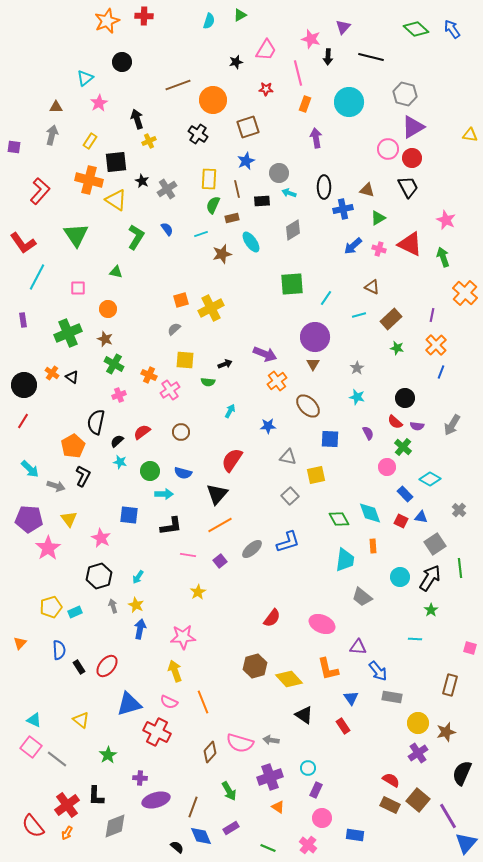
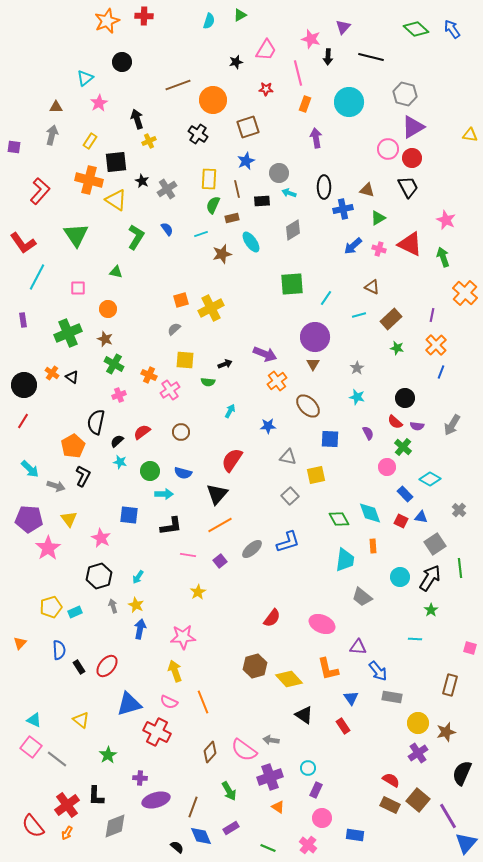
pink semicircle at (240, 743): moved 4 px right, 7 px down; rotated 20 degrees clockwise
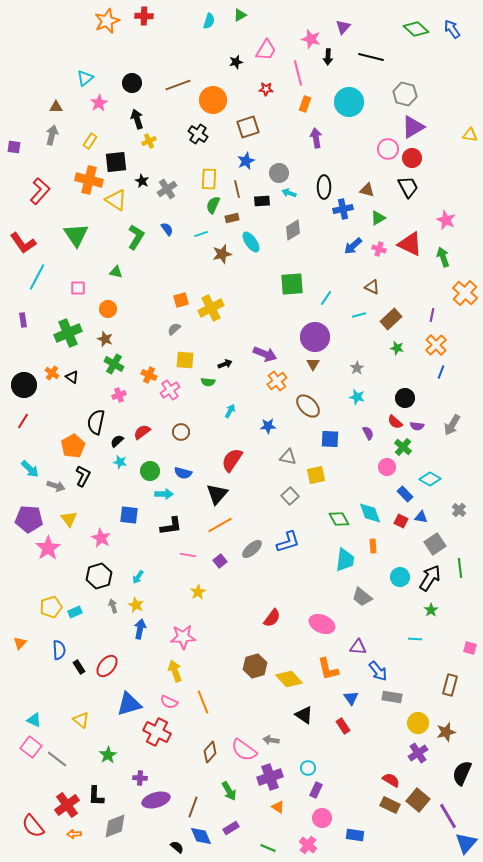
black circle at (122, 62): moved 10 px right, 21 px down
orange arrow at (67, 833): moved 7 px right, 1 px down; rotated 56 degrees clockwise
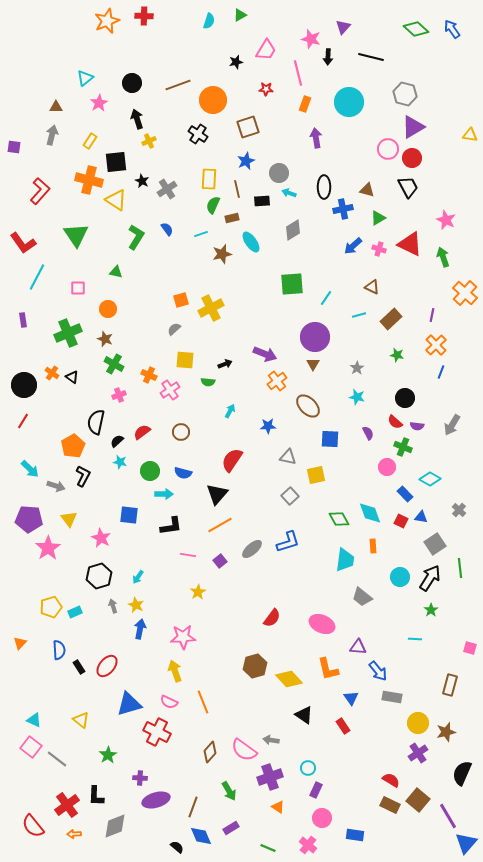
green star at (397, 348): moved 7 px down
green cross at (403, 447): rotated 18 degrees counterclockwise
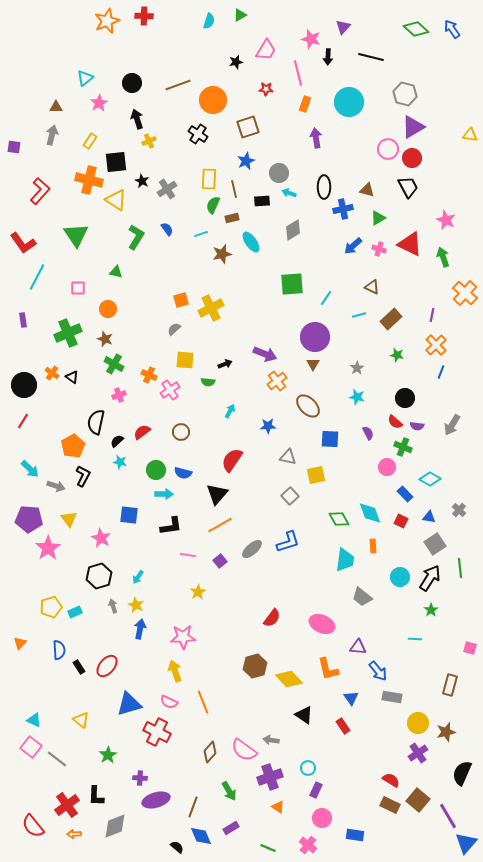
brown line at (237, 189): moved 3 px left
green circle at (150, 471): moved 6 px right, 1 px up
blue triangle at (421, 517): moved 8 px right
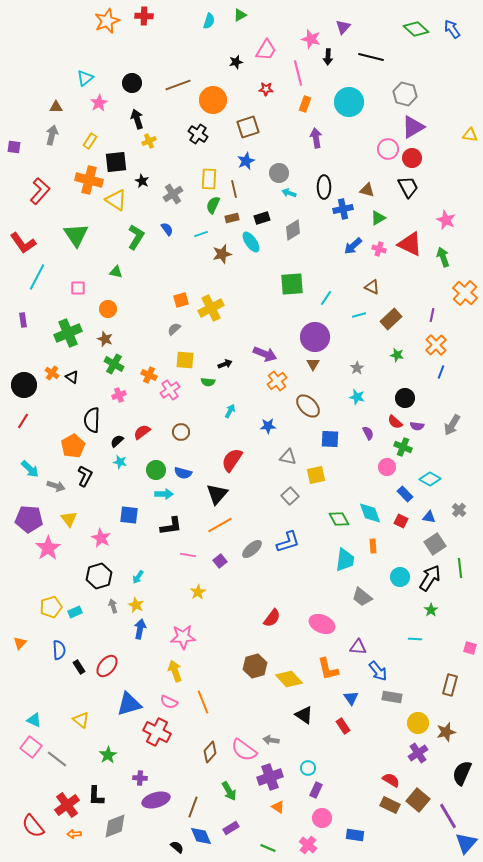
gray cross at (167, 189): moved 6 px right, 5 px down
black rectangle at (262, 201): moved 17 px down; rotated 14 degrees counterclockwise
black semicircle at (96, 422): moved 4 px left, 2 px up; rotated 10 degrees counterclockwise
black L-shape at (83, 476): moved 2 px right
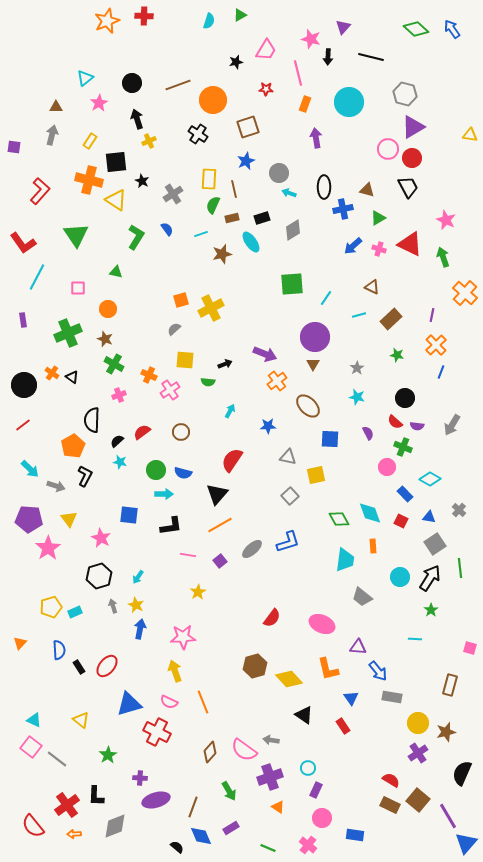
red line at (23, 421): moved 4 px down; rotated 21 degrees clockwise
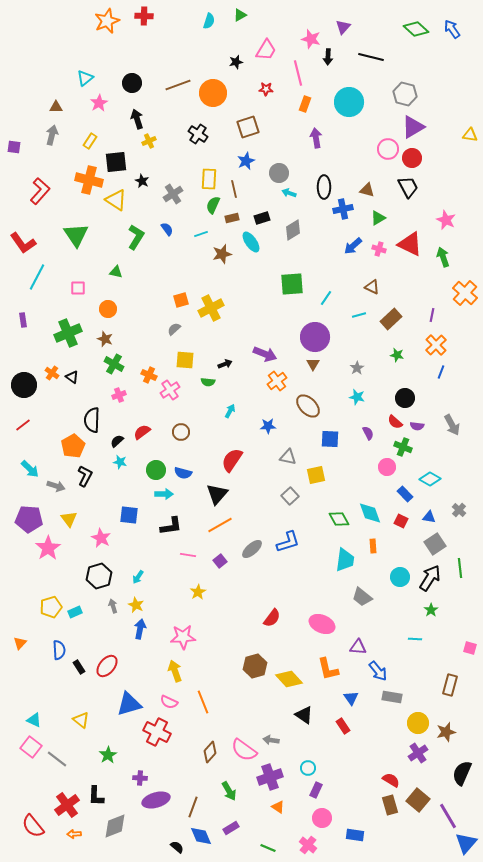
orange circle at (213, 100): moved 7 px up
gray arrow at (452, 425): rotated 60 degrees counterclockwise
brown rectangle at (390, 805): rotated 48 degrees clockwise
